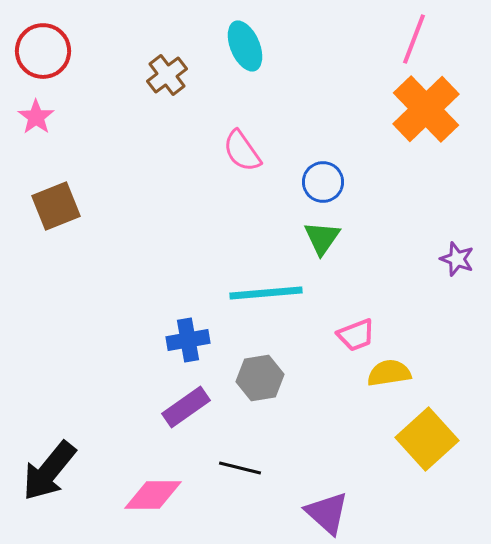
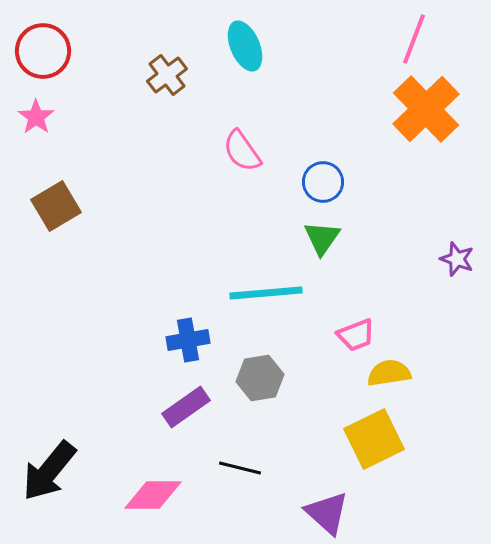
brown square: rotated 9 degrees counterclockwise
yellow square: moved 53 px left; rotated 16 degrees clockwise
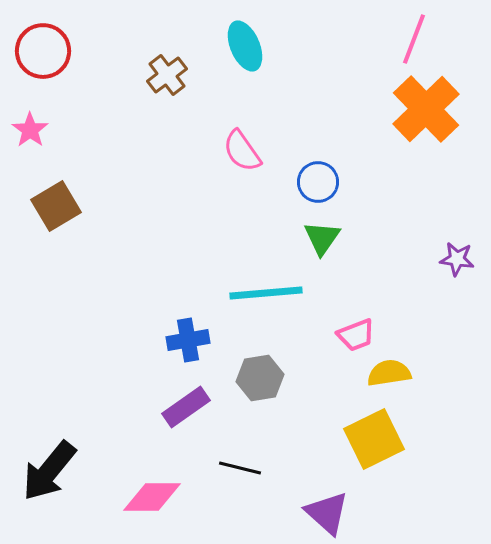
pink star: moved 6 px left, 13 px down
blue circle: moved 5 px left
purple star: rotated 12 degrees counterclockwise
pink diamond: moved 1 px left, 2 px down
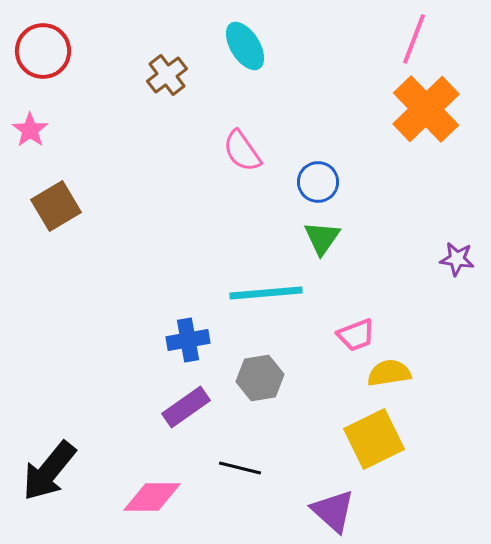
cyan ellipse: rotated 9 degrees counterclockwise
purple triangle: moved 6 px right, 2 px up
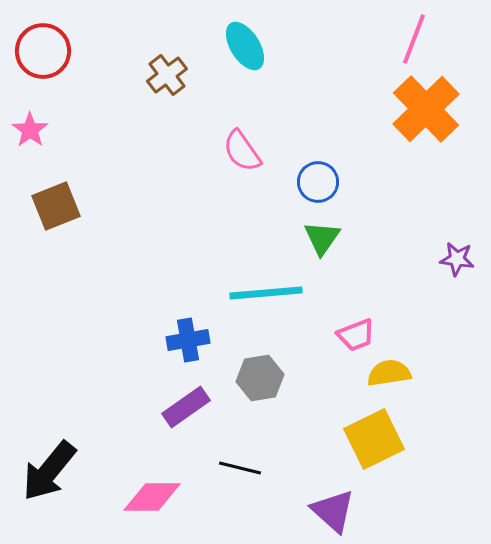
brown square: rotated 9 degrees clockwise
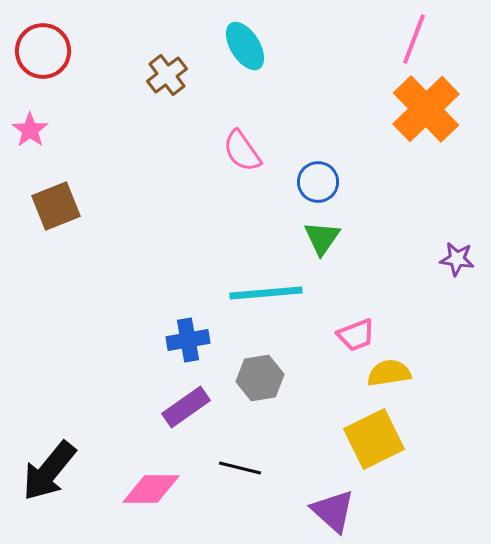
pink diamond: moved 1 px left, 8 px up
